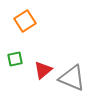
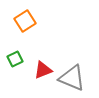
green square: rotated 14 degrees counterclockwise
red triangle: rotated 18 degrees clockwise
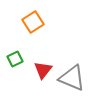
orange square: moved 8 px right, 1 px down
red triangle: rotated 30 degrees counterclockwise
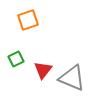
orange square: moved 5 px left, 2 px up; rotated 15 degrees clockwise
green square: moved 1 px right
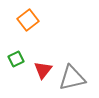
orange square: rotated 20 degrees counterclockwise
gray triangle: rotated 36 degrees counterclockwise
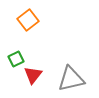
red triangle: moved 10 px left, 5 px down
gray triangle: moved 1 px left, 1 px down
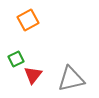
orange square: rotated 10 degrees clockwise
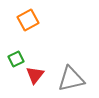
red triangle: moved 2 px right
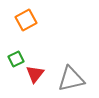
orange square: moved 2 px left
red triangle: moved 1 px up
